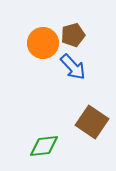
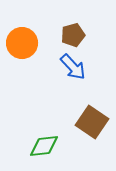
orange circle: moved 21 px left
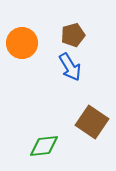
blue arrow: moved 3 px left; rotated 12 degrees clockwise
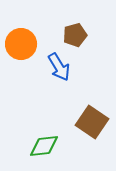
brown pentagon: moved 2 px right
orange circle: moved 1 px left, 1 px down
blue arrow: moved 11 px left
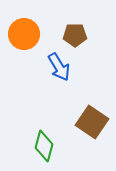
brown pentagon: rotated 15 degrees clockwise
orange circle: moved 3 px right, 10 px up
green diamond: rotated 68 degrees counterclockwise
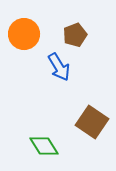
brown pentagon: rotated 20 degrees counterclockwise
green diamond: rotated 48 degrees counterclockwise
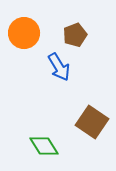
orange circle: moved 1 px up
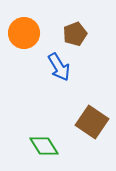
brown pentagon: moved 1 px up
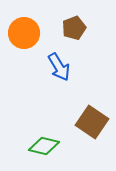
brown pentagon: moved 1 px left, 6 px up
green diamond: rotated 44 degrees counterclockwise
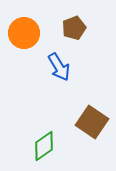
green diamond: rotated 48 degrees counterclockwise
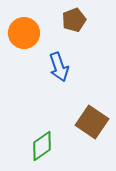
brown pentagon: moved 8 px up
blue arrow: rotated 12 degrees clockwise
green diamond: moved 2 px left
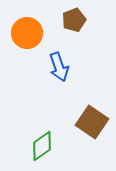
orange circle: moved 3 px right
